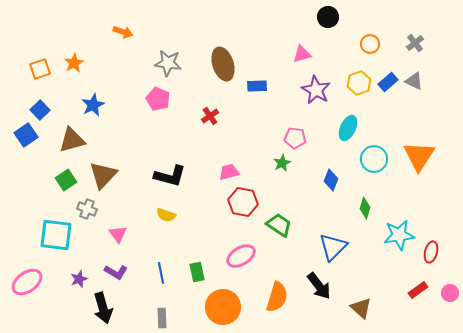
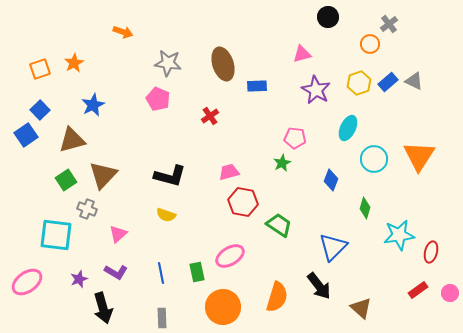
gray cross at (415, 43): moved 26 px left, 19 px up
pink triangle at (118, 234): rotated 24 degrees clockwise
pink ellipse at (241, 256): moved 11 px left
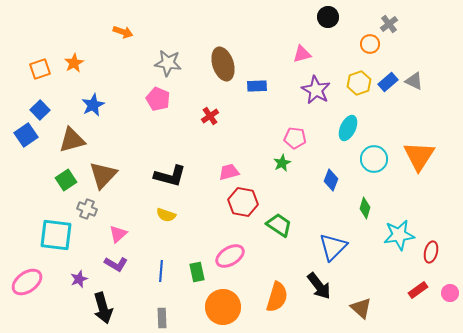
purple L-shape at (116, 272): moved 8 px up
blue line at (161, 273): moved 2 px up; rotated 15 degrees clockwise
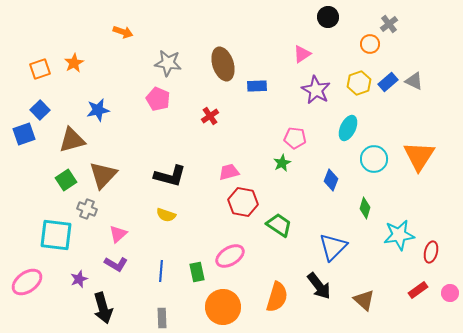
pink triangle at (302, 54): rotated 18 degrees counterclockwise
blue star at (93, 105): moved 5 px right, 5 px down; rotated 15 degrees clockwise
blue square at (26, 135): moved 2 px left, 1 px up; rotated 15 degrees clockwise
brown triangle at (361, 308): moved 3 px right, 8 px up
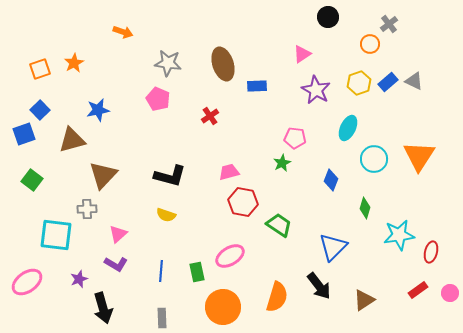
green square at (66, 180): moved 34 px left; rotated 20 degrees counterclockwise
gray cross at (87, 209): rotated 24 degrees counterclockwise
brown triangle at (364, 300): rotated 45 degrees clockwise
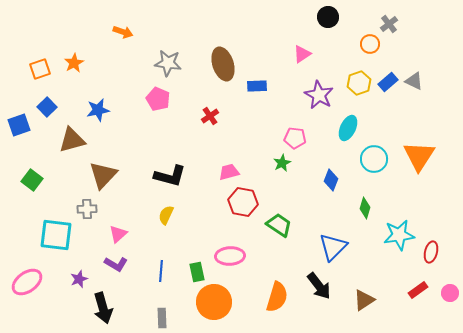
purple star at (316, 90): moved 3 px right, 5 px down
blue square at (40, 110): moved 7 px right, 3 px up
blue square at (24, 134): moved 5 px left, 9 px up
yellow semicircle at (166, 215): rotated 96 degrees clockwise
pink ellipse at (230, 256): rotated 28 degrees clockwise
orange circle at (223, 307): moved 9 px left, 5 px up
